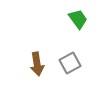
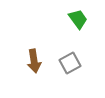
brown arrow: moved 3 px left, 3 px up
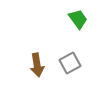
brown arrow: moved 3 px right, 4 px down
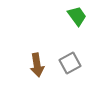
green trapezoid: moved 1 px left, 3 px up
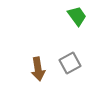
brown arrow: moved 1 px right, 4 px down
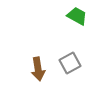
green trapezoid: rotated 25 degrees counterclockwise
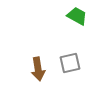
gray square: rotated 15 degrees clockwise
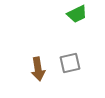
green trapezoid: moved 2 px up; rotated 125 degrees clockwise
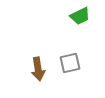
green trapezoid: moved 3 px right, 2 px down
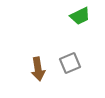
gray square: rotated 10 degrees counterclockwise
